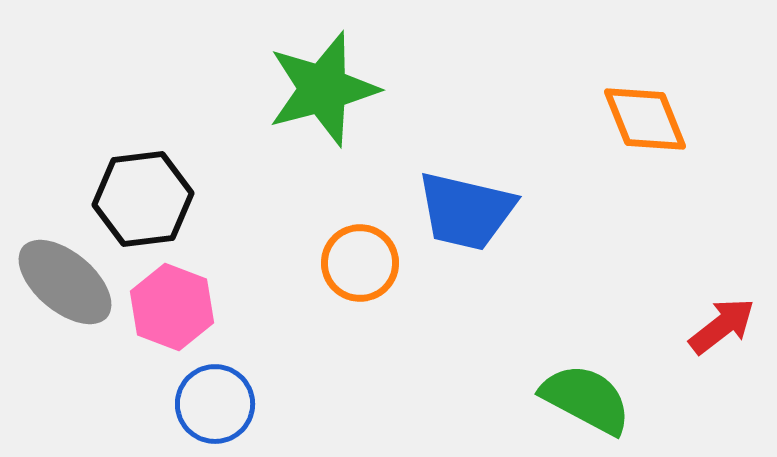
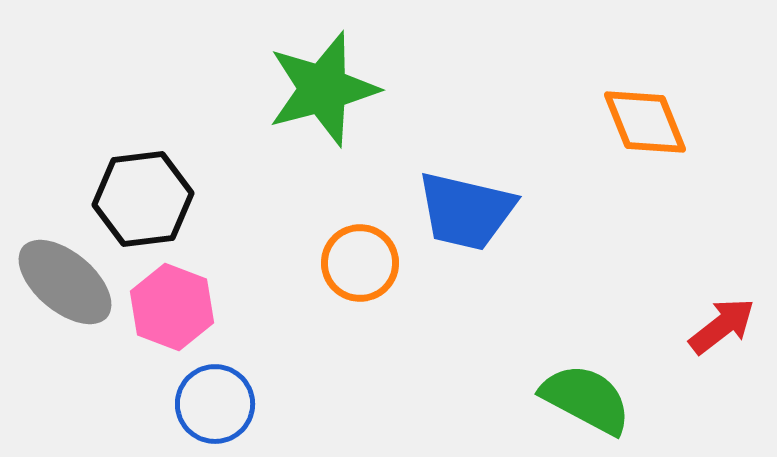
orange diamond: moved 3 px down
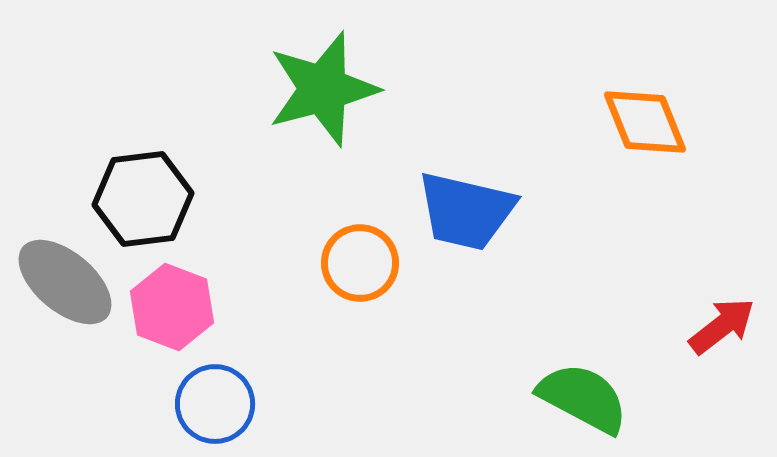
green semicircle: moved 3 px left, 1 px up
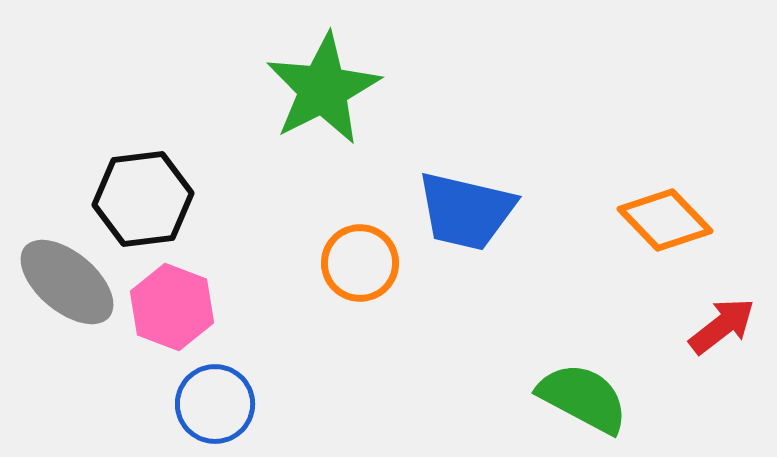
green star: rotated 12 degrees counterclockwise
orange diamond: moved 20 px right, 98 px down; rotated 22 degrees counterclockwise
gray ellipse: moved 2 px right
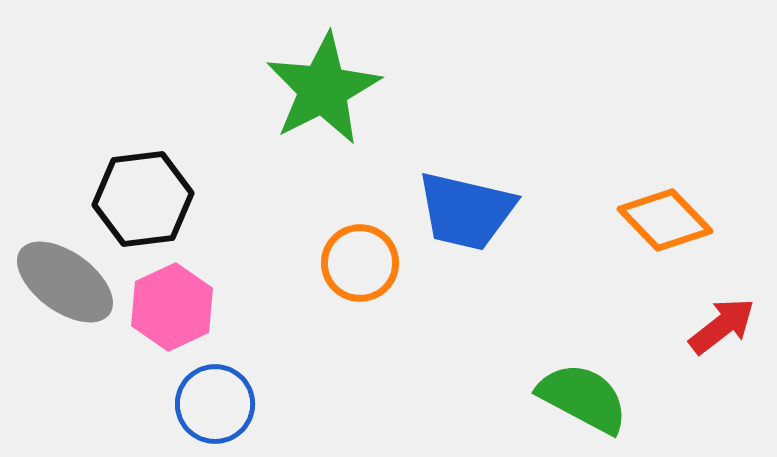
gray ellipse: moved 2 px left; rotated 4 degrees counterclockwise
pink hexagon: rotated 14 degrees clockwise
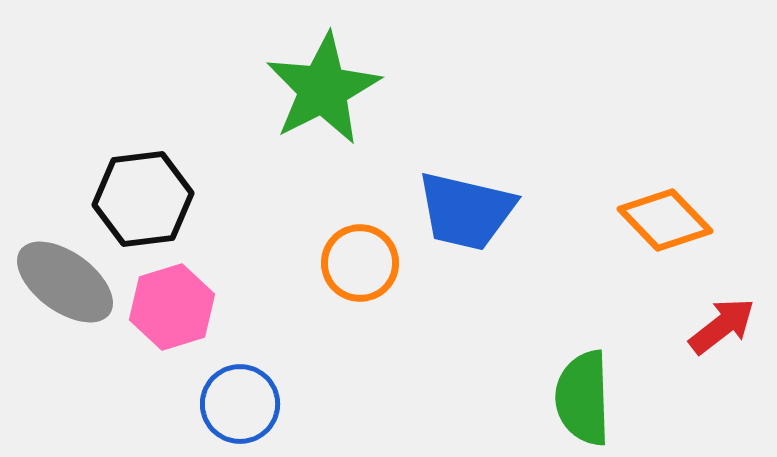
pink hexagon: rotated 8 degrees clockwise
green semicircle: rotated 120 degrees counterclockwise
blue circle: moved 25 px right
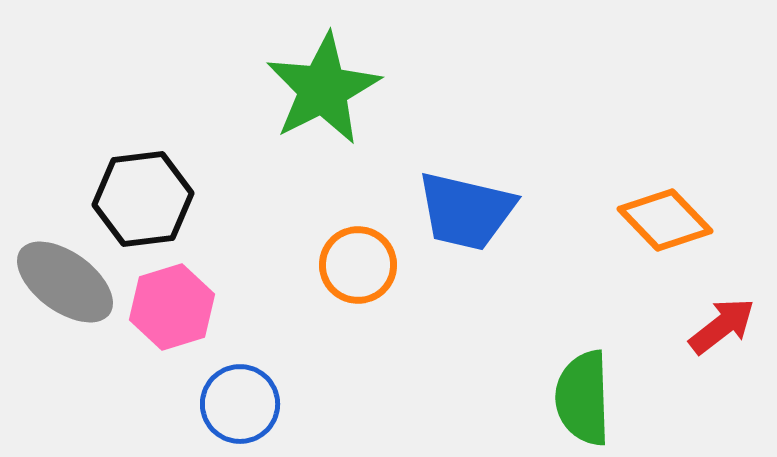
orange circle: moved 2 px left, 2 px down
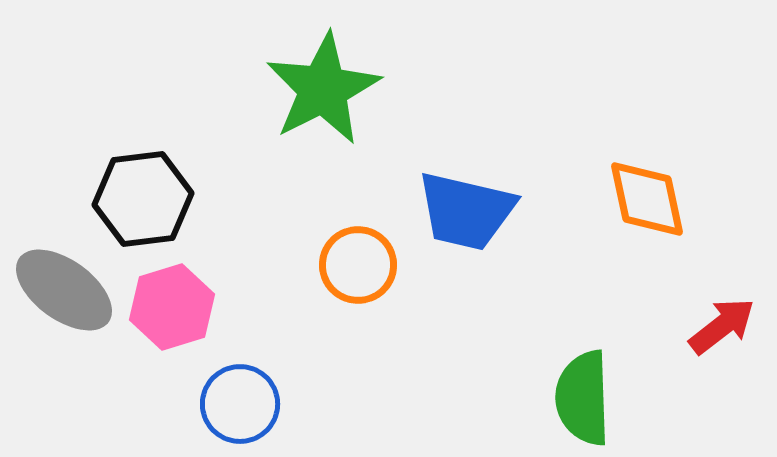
orange diamond: moved 18 px left, 21 px up; rotated 32 degrees clockwise
gray ellipse: moved 1 px left, 8 px down
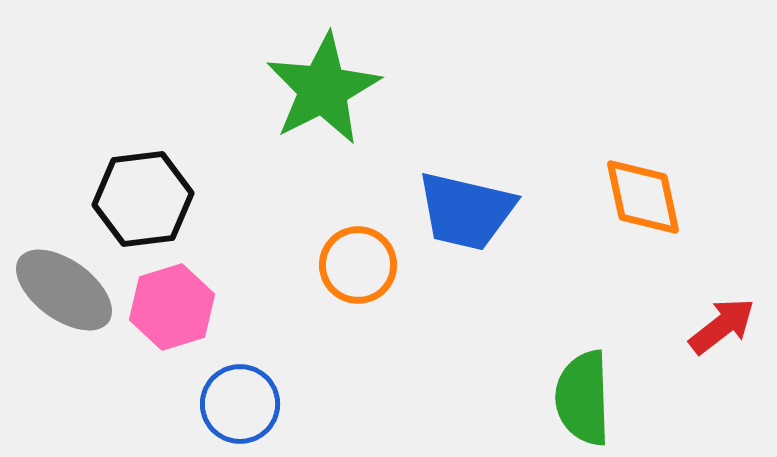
orange diamond: moved 4 px left, 2 px up
